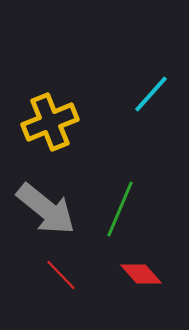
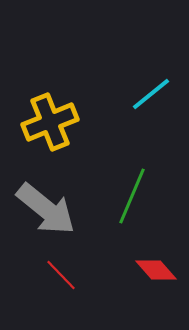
cyan line: rotated 9 degrees clockwise
green line: moved 12 px right, 13 px up
red diamond: moved 15 px right, 4 px up
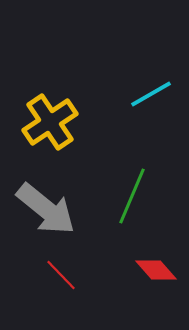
cyan line: rotated 9 degrees clockwise
yellow cross: rotated 12 degrees counterclockwise
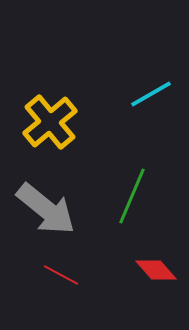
yellow cross: rotated 6 degrees counterclockwise
red line: rotated 18 degrees counterclockwise
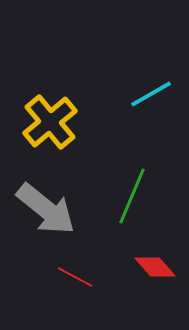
red diamond: moved 1 px left, 3 px up
red line: moved 14 px right, 2 px down
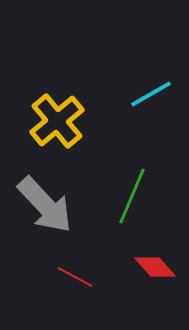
yellow cross: moved 7 px right, 1 px up
gray arrow: moved 1 px left, 4 px up; rotated 8 degrees clockwise
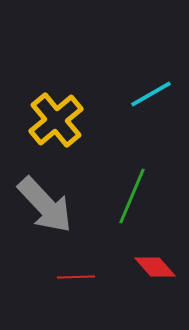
yellow cross: moved 1 px left, 1 px up
red line: moved 1 px right; rotated 30 degrees counterclockwise
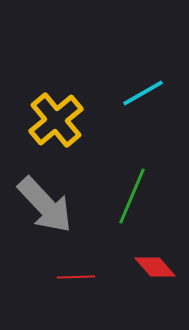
cyan line: moved 8 px left, 1 px up
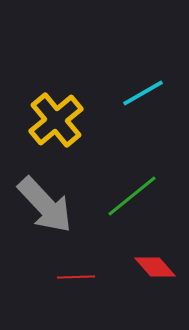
green line: rotated 28 degrees clockwise
